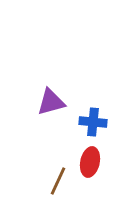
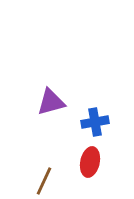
blue cross: moved 2 px right; rotated 16 degrees counterclockwise
brown line: moved 14 px left
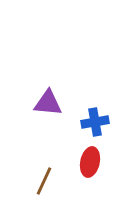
purple triangle: moved 3 px left, 1 px down; rotated 20 degrees clockwise
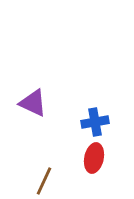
purple triangle: moved 15 px left; rotated 20 degrees clockwise
red ellipse: moved 4 px right, 4 px up
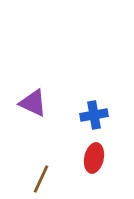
blue cross: moved 1 px left, 7 px up
brown line: moved 3 px left, 2 px up
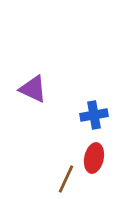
purple triangle: moved 14 px up
brown line: moved 25 px right
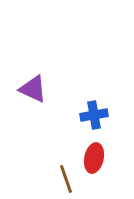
brown line: rotated 44 degrees counterclockwise
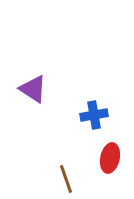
purple triangle: rotated 8 degrees clockwise
red ellipse: moved 16 px right
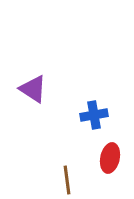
brown line: moved 1 px right, 1 px down; rotated 12 degrees clockwise
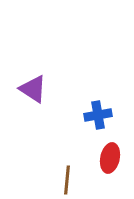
blue cross: moved 4 px right
brown line: rotated 12 degrees clockwise
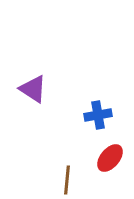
red ellipse: rotated 28 degrees clockwise
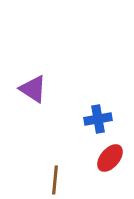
blue cross: moved 4 px down
brown line: moved 12 px left
